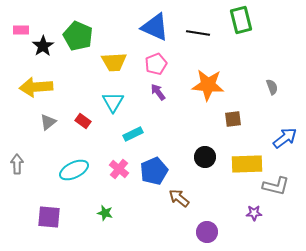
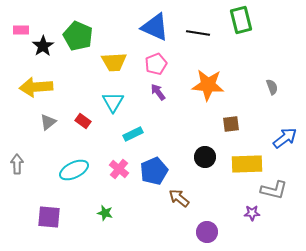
brown square: moved 2 px left, 5 px down
gray L-shape: moved 2 px left, 4 px down
purple star: moved 2 px left
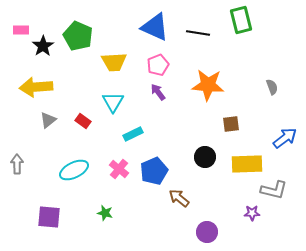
pink pentagon: moved 2 px right, 1 px down
gray triangle: moved 2 px up
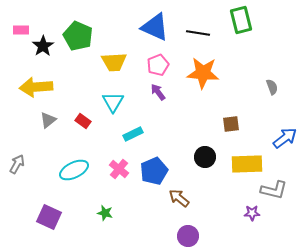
orange star: moved 5 px left, 12 px up
gray arrow: rotated 30 degrees clockwise
purple square: rotated 20 degrees clockwise
purple circle: moved 19 px left, 4 px down
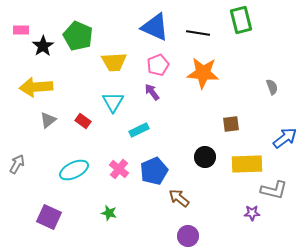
purple arrow: moved 6 px left
cyan rectangle: moved 6 px right, 4 px up
green star: moved 4 px right
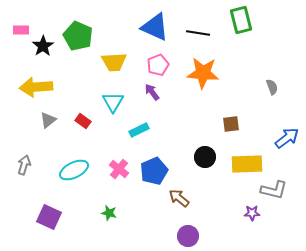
blue arrow: moved 2 px right
gray arrow: moved 7 px right, 1 px down; rotated 12 degrees counterclockwise
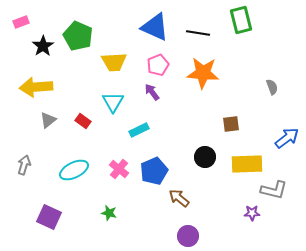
pink rectangle: moved 8 px up; rotated 21 degrees counterclockwise
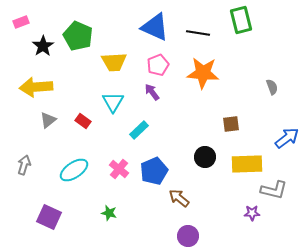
cyan rectangle: rotated 18 degrees counterclockwise
cyan ellipse: rotated 8 degrees counterclockwise
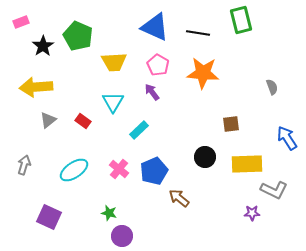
pink pentagon: rotated 20 degrees counterclockwise
blue arrow: rotated 85 degrees counterclockwise
gray L-shape: rotated 12 degrees clockwise
purple circle: moved 66 px left
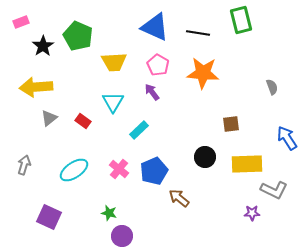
gray triangle: moved 1 px right, 2 px up
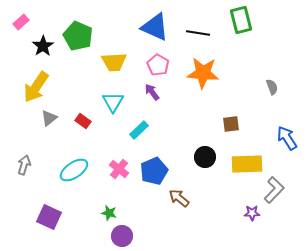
pink rectangle: rotated 21 degrees counterclockwise
yellow arrow: rotated 52 degrees counterclockwise
gray L-shape: rotated 72 degrees counterclockwise
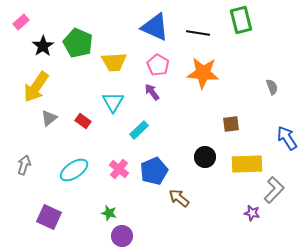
green pentagon: moved 7 px down
purple star: rotated 14 degrees clockwise
